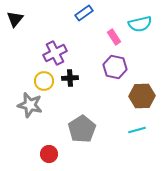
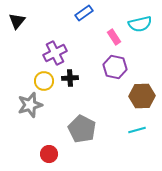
black triangle: moved 2 px right, 2 px down
gray star: rotated 30 degrees counterclockwise
gray pentagon: rotated 12 degrees counterclockwise
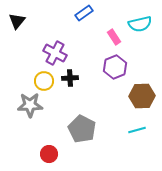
purple cross: rotated 35 degrees counterclockwise
purple hexagon: rotated 25 degrees clockwise
gray star: rotated 15 degrees clockwise
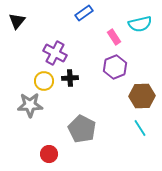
cyan line: moved 3 px right, 2 px up; rotated 72 degrees clockwise
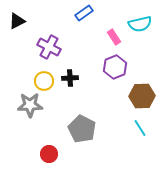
black triangle: rotated 24 degrees clockwise
purple cross: moved 6 px left, 6 px up
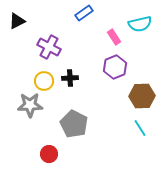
gray pentagon: moved 8 px left, 5 px up
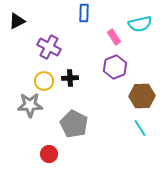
blue rectangle: rotated 54 degrees counterclockwise
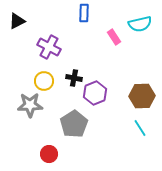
purple hexagon: moved 20 px left, 26 px down
black cross: moved 4 px right; rotated 14 degrees clockwise
gray pentagon: rotated 12 degrees clockwise
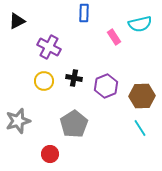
purple hexagon: moved 11 px right, 7 px up
gray star: moved 12 px left, 16 px down; rotated 15 degrees counterclockwise
red circle: moved 1 px right
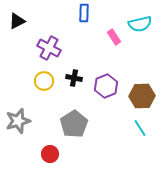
purple cross: moved 1 px down
